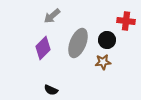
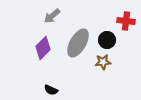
gray ellipse: rotated 8 degrees clockwise
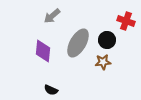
red cross: rotated 12 degrees clockwise
purple diamond: moved 3 px down; rotated 40 degrees counterclockwise
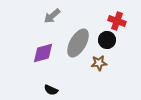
red cross: moved 9 px left
purple diamond: moved 2 px down; rotated 70 degrees clockwise
brown star: moved 4 px left, 1 px down
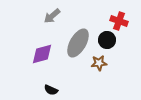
red cross: moved 2 px right
purple diamond: moved 1 px left, 1 px down
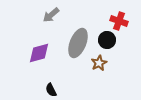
gray arrow: moved 1 px left, 1 px up
gray ellipse: rotated 8 degrees counterclockwise
purple diamond: moved 3 px left, 1 px up
brown star: rotated 21 degrees counterclockwise
black semicircle: rotated 40 degrees clockwise
